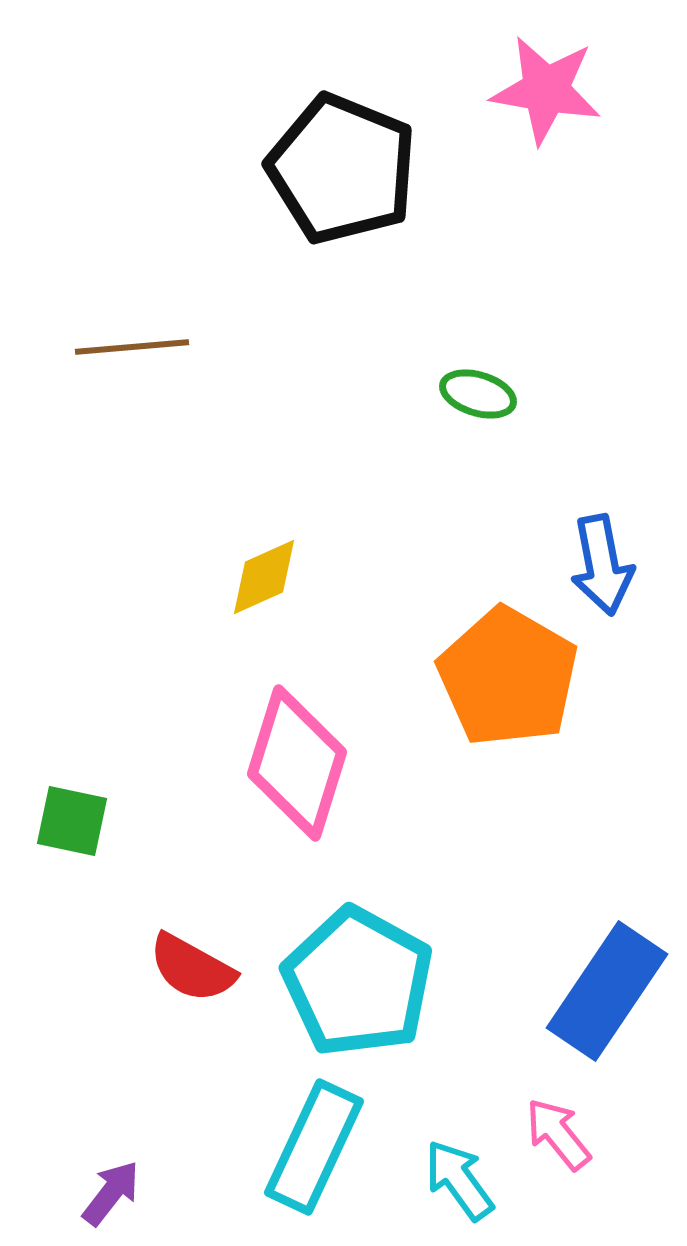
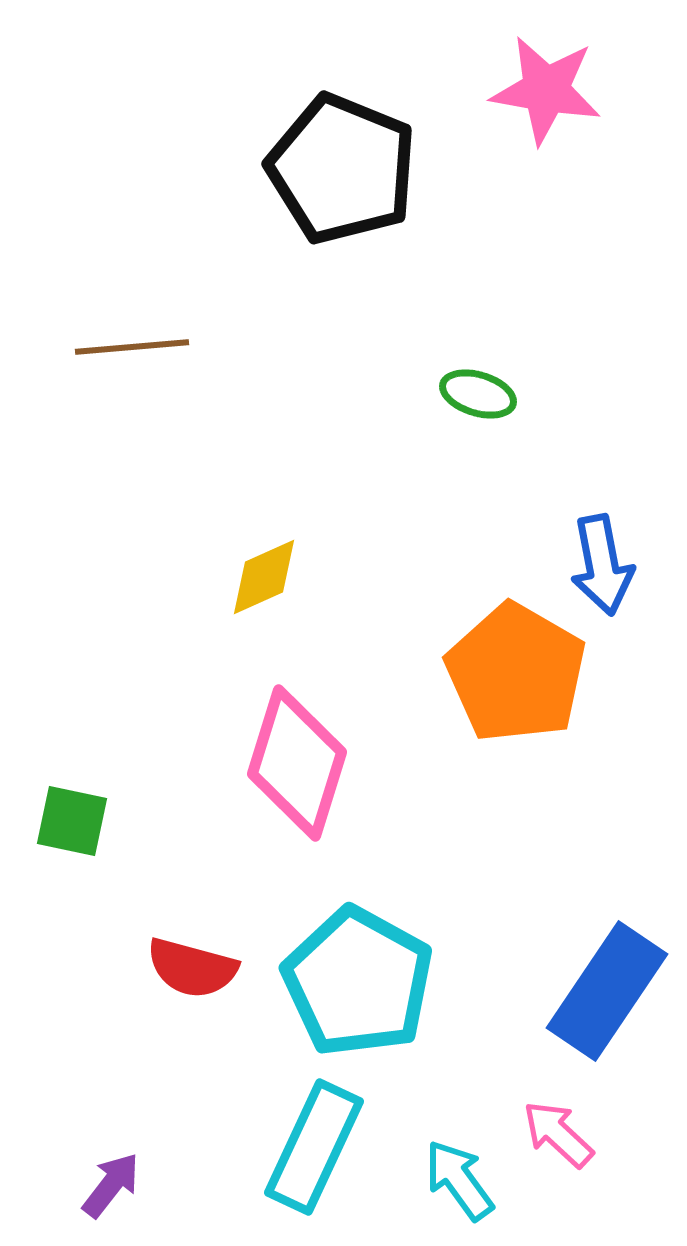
orange pentagon: moved 8 px right, 4 px up
red semicircle: rotated 14 degrees counterclockwise
pink arrow: rotated 8 degrees counterclockwise
purple arrow: moved 8 px up
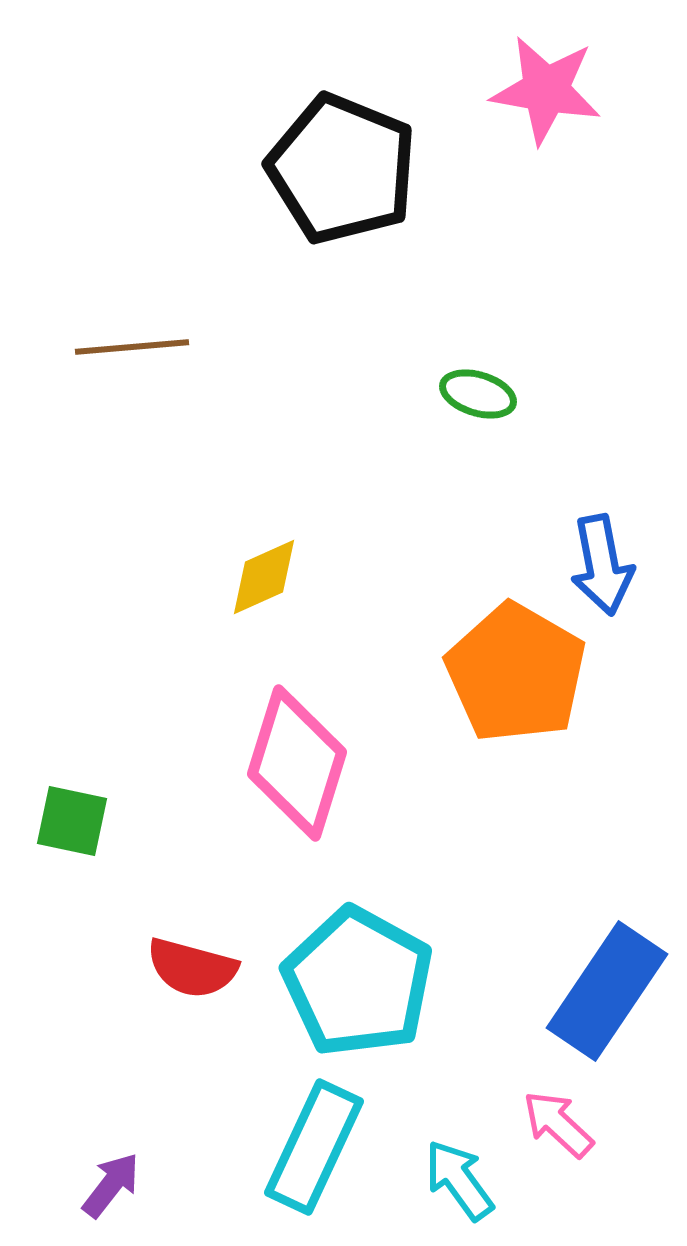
pink arrow: moved 10 px up
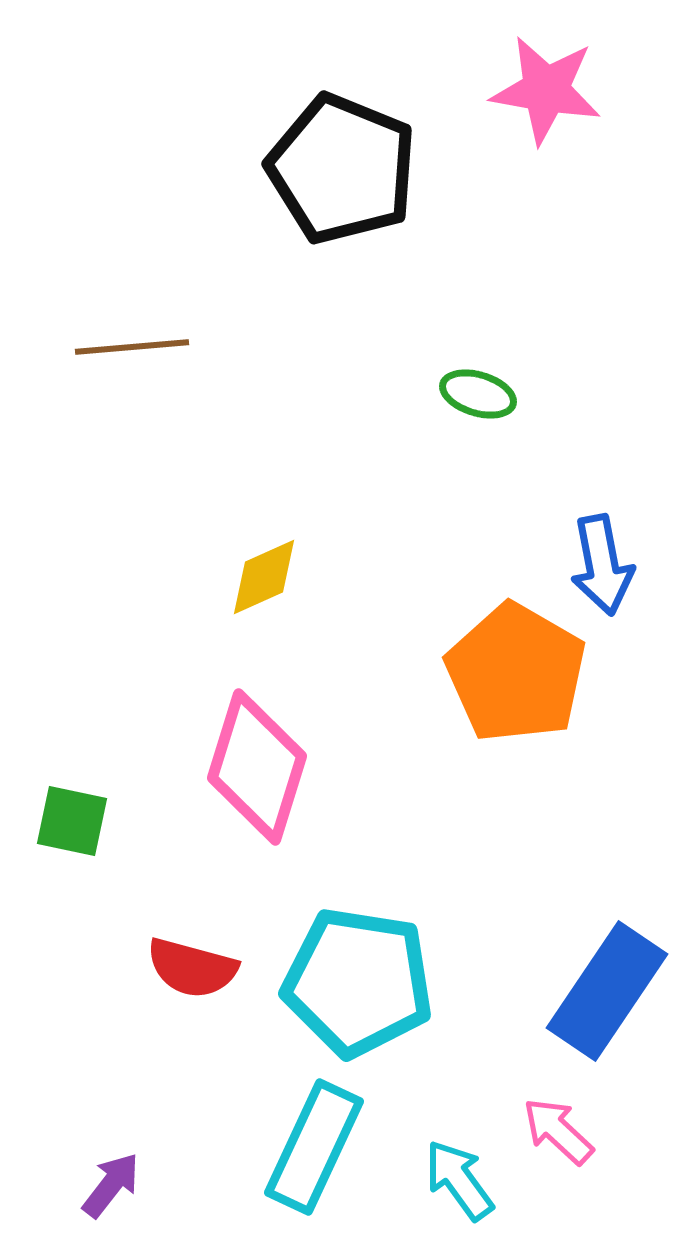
pink diamond: moved 40 px left, 4 px down
cyan pentagon: rotated 20 degrees counterclockwise
pink arrow: moved 7 px down
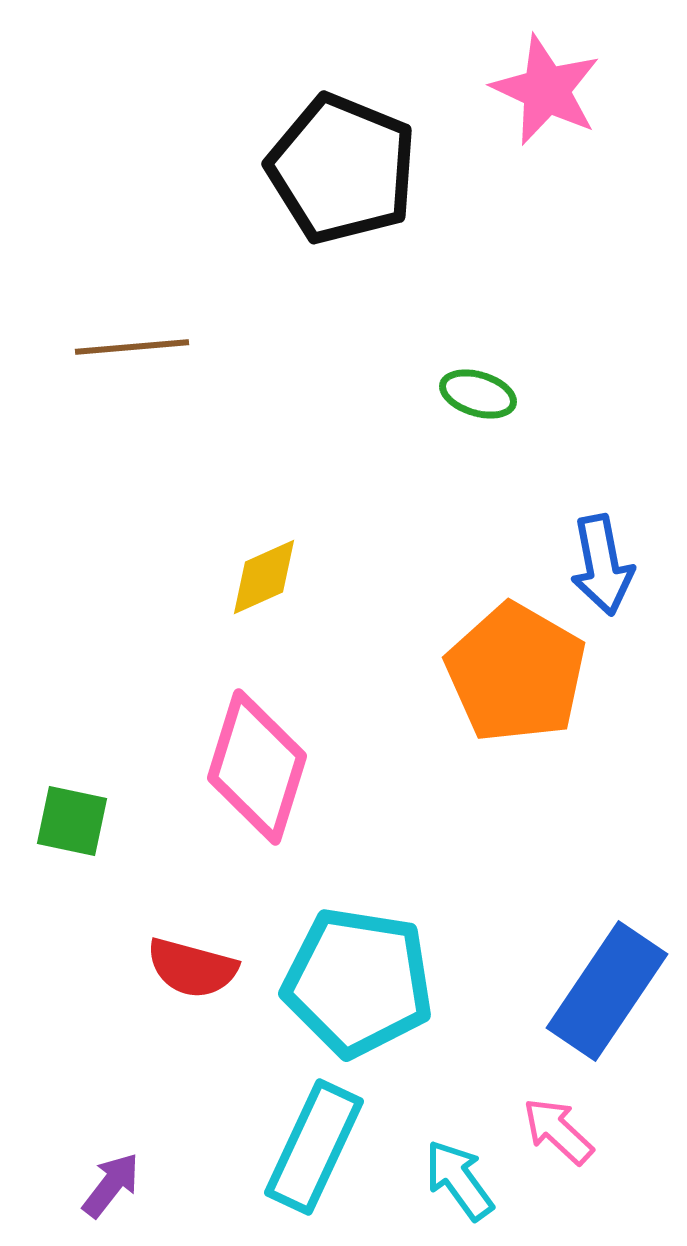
pink star: rotated 15 degrees clockwise
